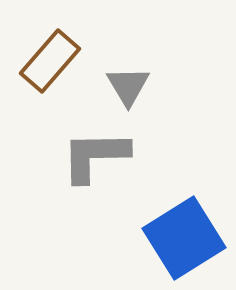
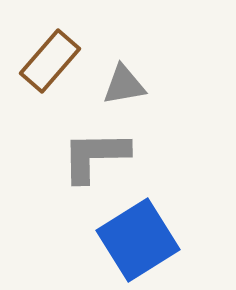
gray triangle: moved 4 px left, 1 px up; rotated 51 degrees clockwise
blue square: moved 46 px left, 2 px down
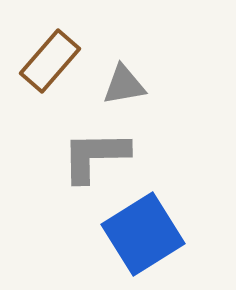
blue square: moved 5 px right, 6 px up
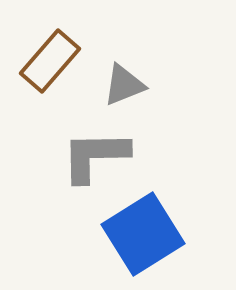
gray triangle: rotated 12 degrees counterclockwise
